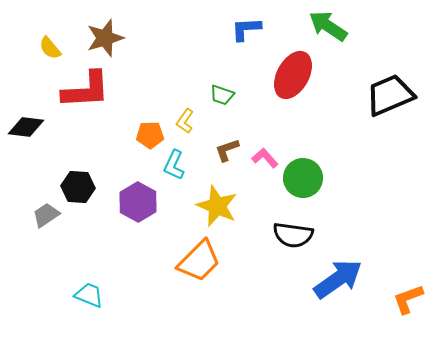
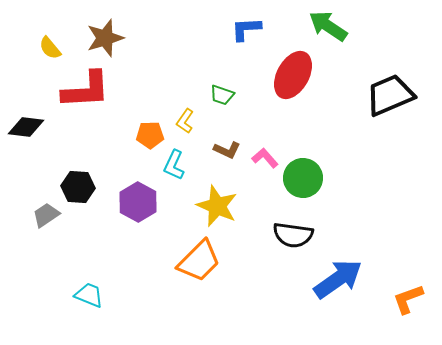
brown L-shape: rotated 136 degrees counterclockwise
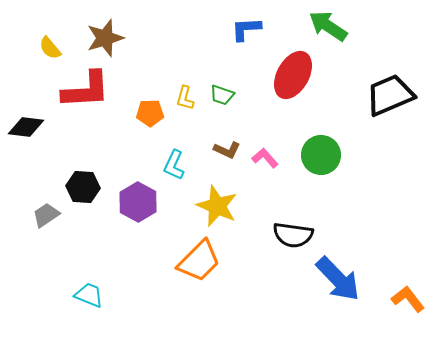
yellow L-shape: moved 23 px up; rotated 20 degrees counterclockwise
orange pentagon: moved 22 px up
green circle: moved 18 px right, 23 px up
black hexagon: moved 5 px right
blue arrow: rotated 81 degrees clockwise
orange L-shape: rotated 72 degrees clockwise
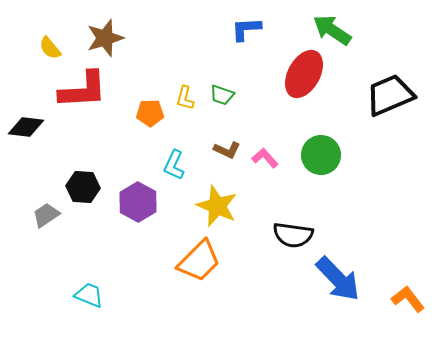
green arrow: moved 4 px right, 4 px down
red ellipse: moved 11 px right, 1 px up
red L-shape: moved 3 px left
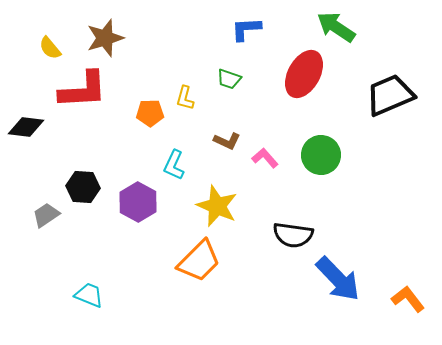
green arrow: moved 4 px right, 3 px up
green trapezoid: moved 7 px right, 16 px up
brown L-shape: moved 9 px up
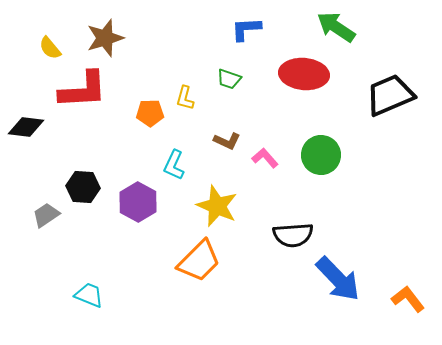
red ellipse: rotated 66 degrees clockwise
black semicircle: rotated 12 degrees counterclockwise
